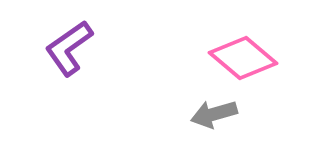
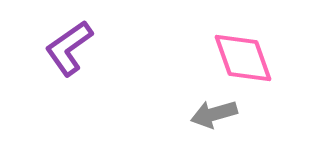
pink diamond: rotated 30 degrees clockwise
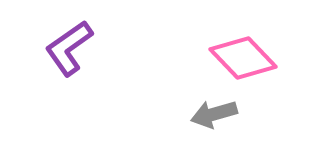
pink diamond: rotated 24 degrees counterclockwise
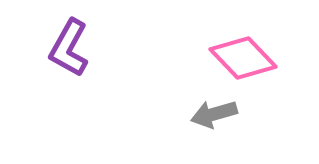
purple L-shape: rotated 26 degrees counterclockwise
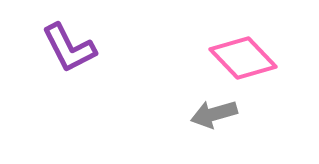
purple L-shape: rotated 56 degrees counterclockwise
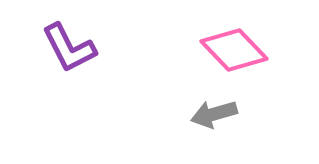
pink diamond: moved 9 px left, 8 px up
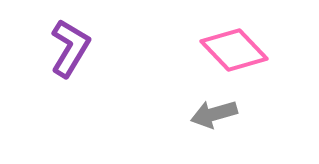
purple L-shape: moved 1 px right; rotated 122 degrees counterclockwise
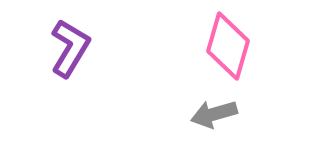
pink diamond: moved 6 px left, 4 px up; rotated 60 degrees clockwise
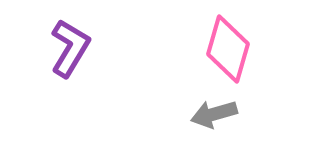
pink diamond: moved 3 px down
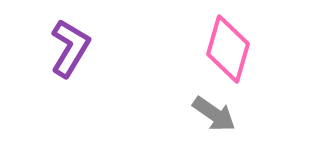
gray arrow: rotated 129 degrees counterclockwise
